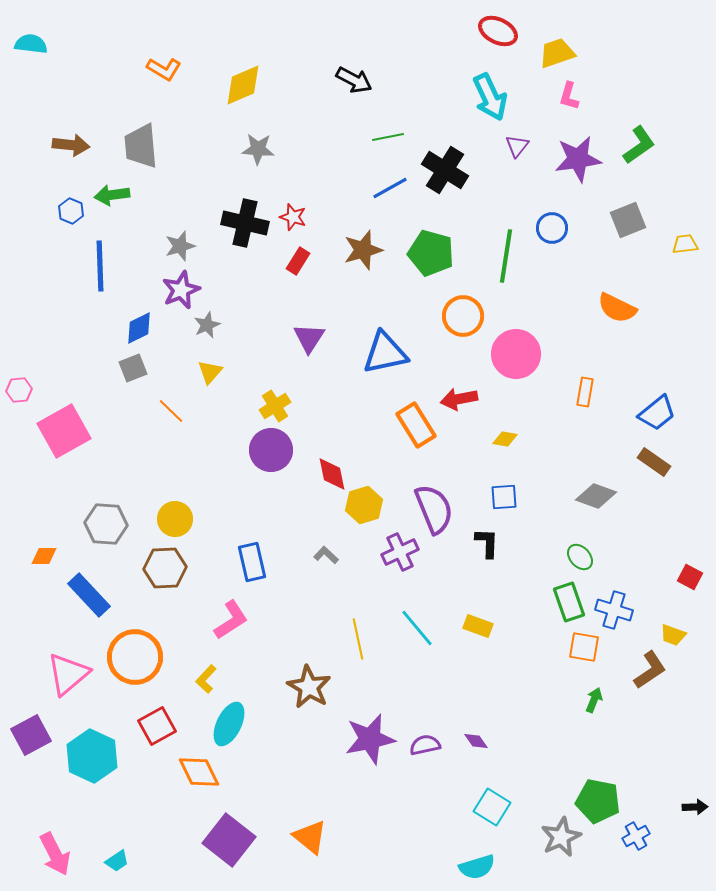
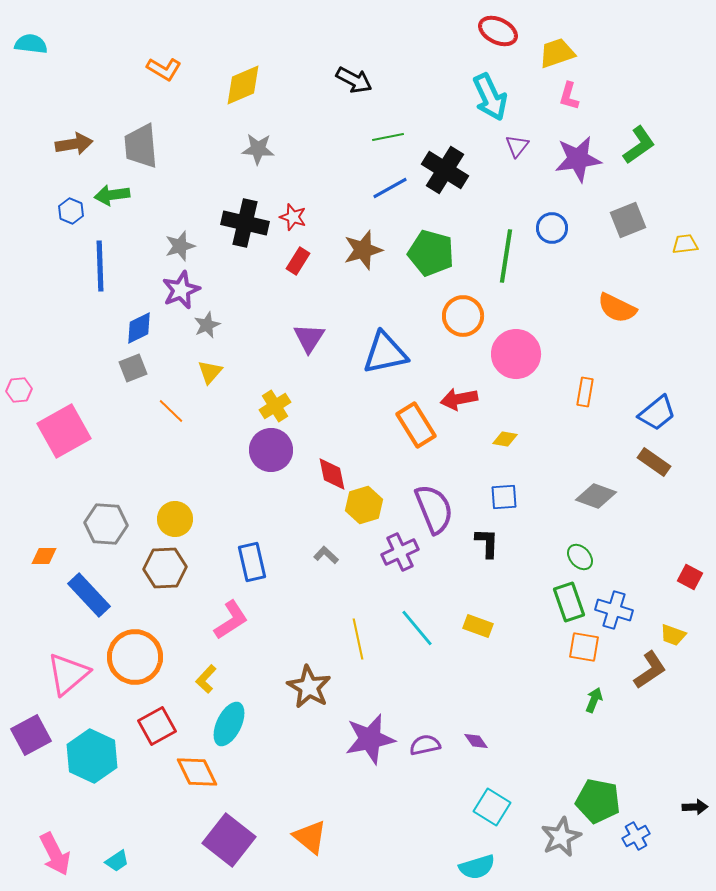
brown arrow at (71, 145): moved 3 px right, 1 px up; rotated 15 degrees counterclockwise
orange diamond at (199, 772): moved 2 px left
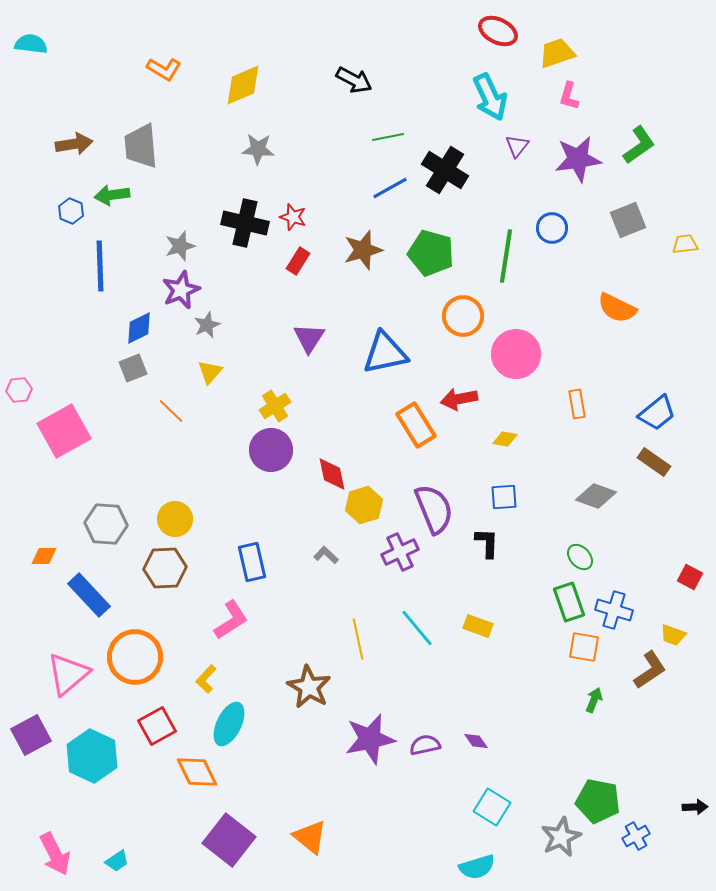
orange rectangle at (585, 392): moved 8 px left, 12 px down; rotated 20 degrees counterclockwise
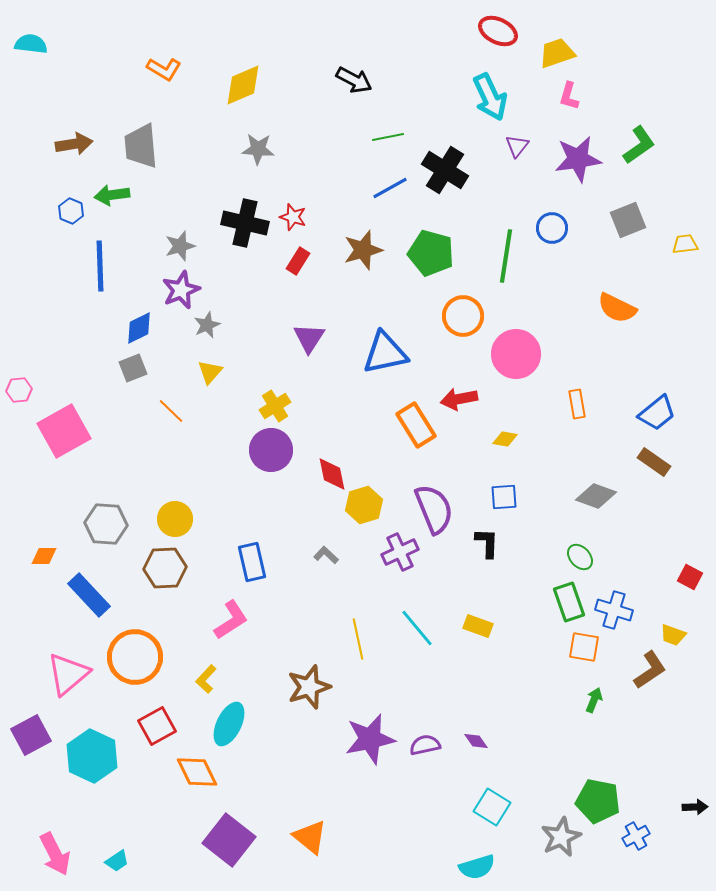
brown star at (309, 687): rotated 24 degrees clockwise
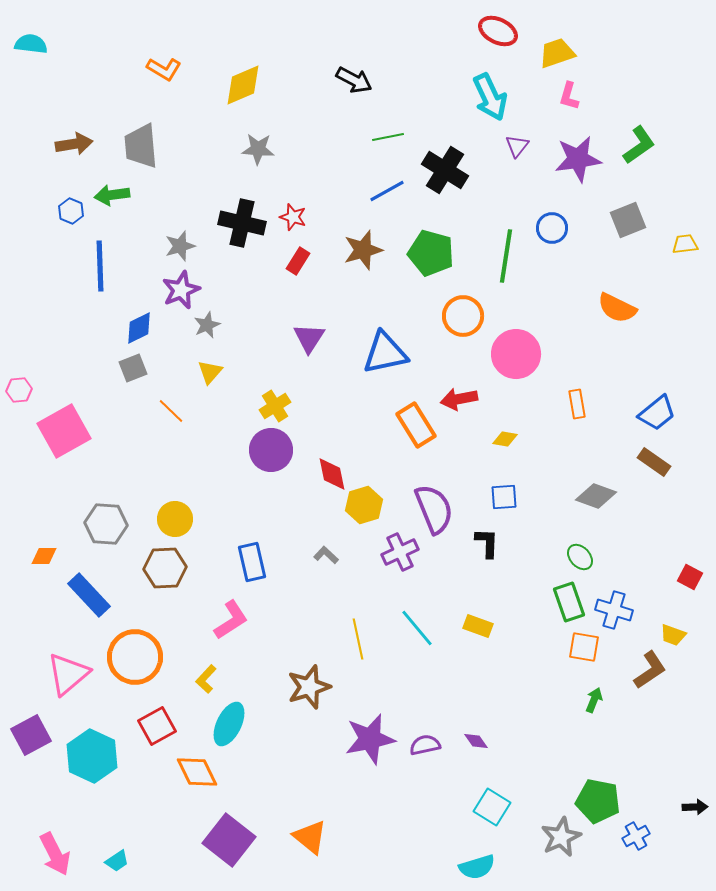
blue line at (390, 188): moved 3 px left, 3 px down
black cross at (245, 223): moved 3 px left
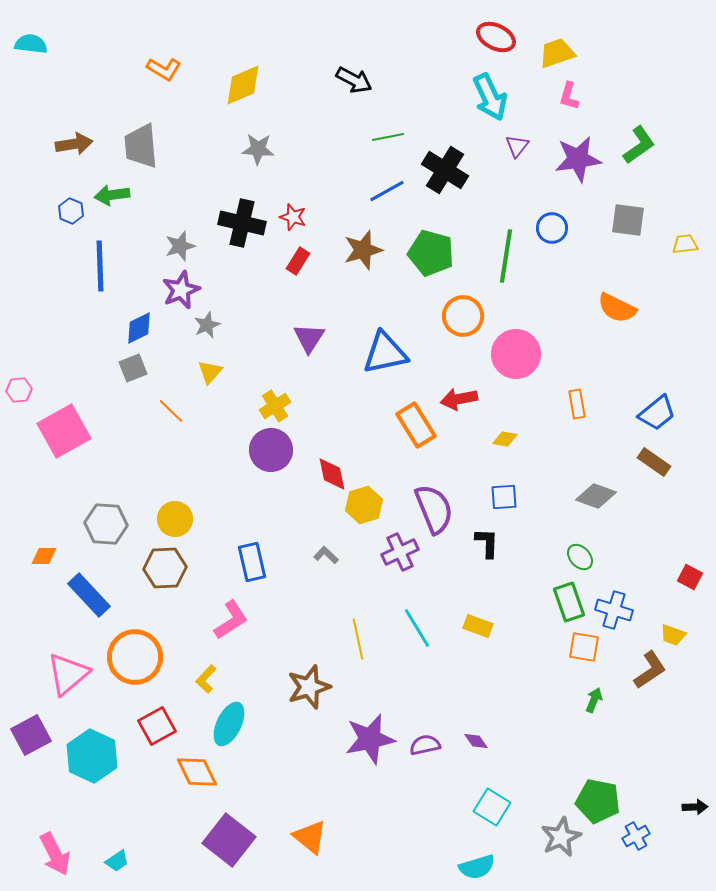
red ellipse at (498, 31): moved 2 px left, 6 px down
gray square at (628, 220): rotated 30 degrees clockwise
cyan line at (417, 628): rotated 9 degrees clockwise
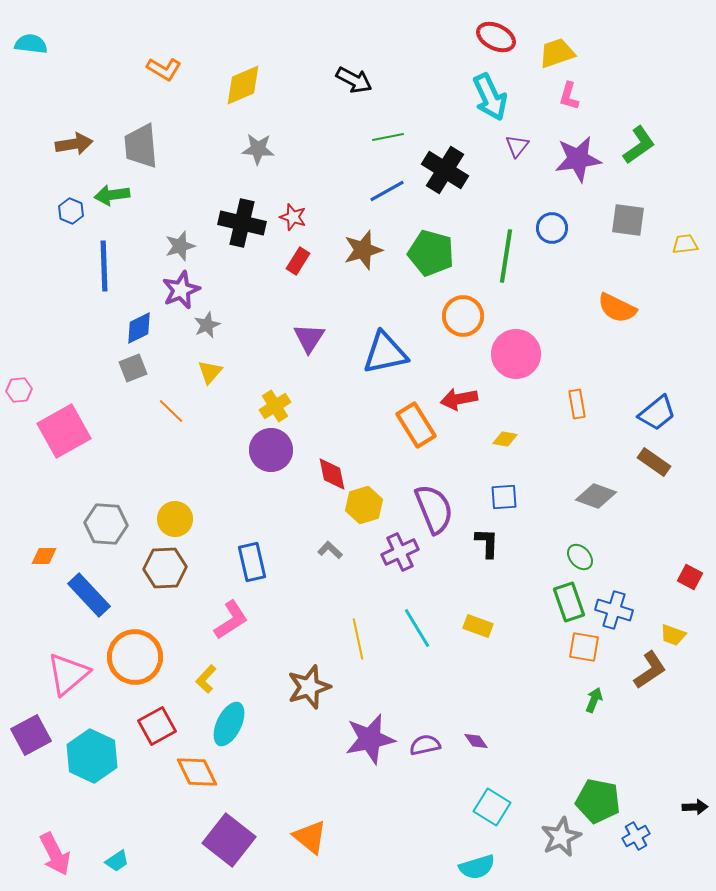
blue line at (100, 266): moved 4 px right
gray L-shape at (326, 555): moved 4 px right, 5 px up
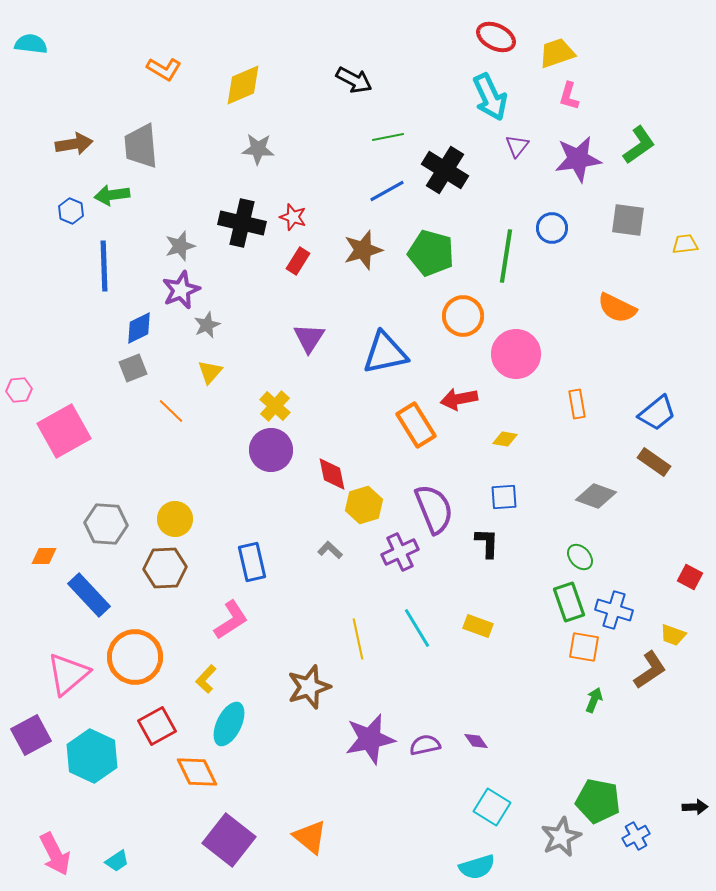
yellow cross at (275, 406): rotated 16 degrees counterclockwise
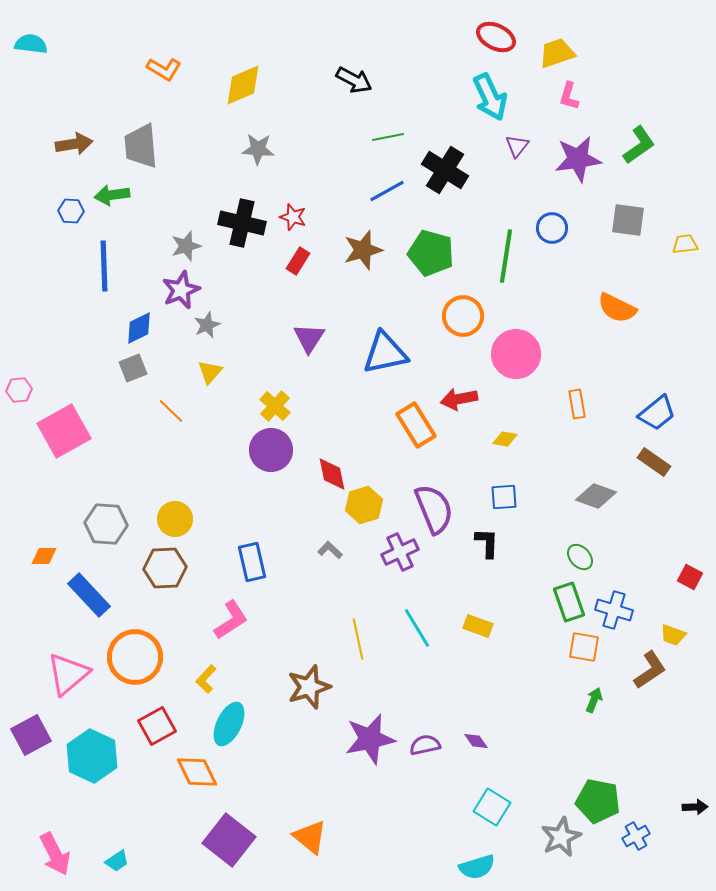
blue hexagon at (71, 211): rotated 20 degrees counterclockwise
gray star at (180, 246): moved 6 px right
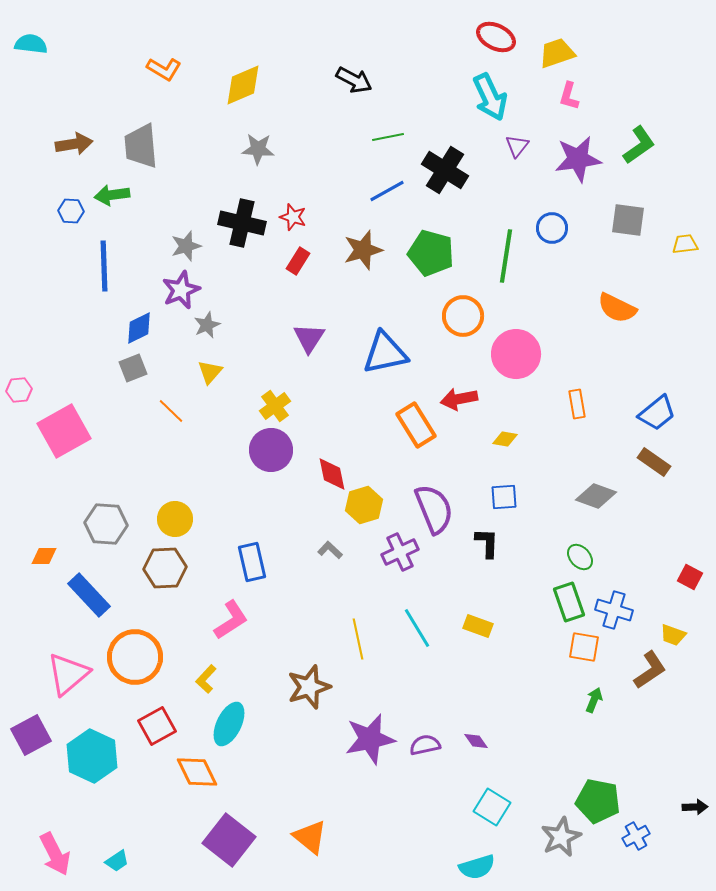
yellow cross at (275, 406): rotated 12 degrees clockwise
